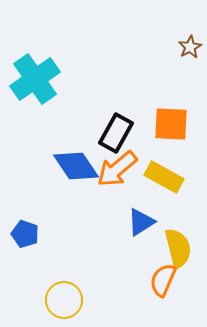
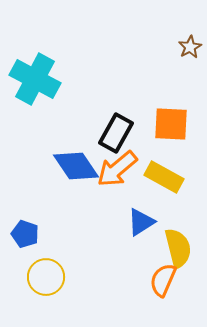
cyan cross: rotated 27 degrees counterclockwise
yellow circle: moved 18 px left, 23 px up
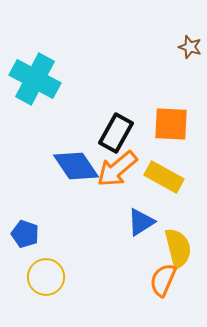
brown star: rotated 25 degrees counterclockwise
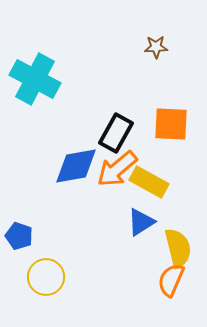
brown star: moved 34 px left; rotated 20 degrees counterclockwise
blue diamond: rotated 66 degrees counterclockwise
yellow rectangle: moved 15 px left, 5 px down
blue pentagon: moved 6 px left, 2 px down
orange semicircle: moved 8 px right
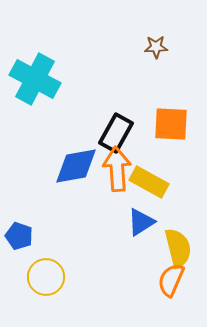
orange arrow: rotated 126 degrees clockwise
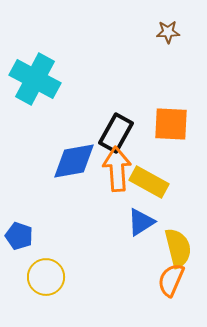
brown star: moved 12 px right, 15 px up
blue diamond: moved 2 px left, 5 px up
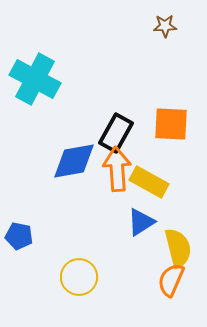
brown star: moved 3 px left, 6 px up
blue pentagon: rotated 8 degrees counterclockwise
yellow circle: moved 33 px right
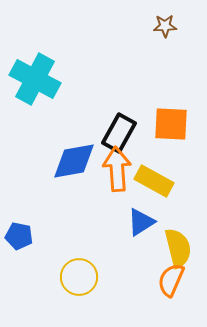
black rectangle: moved 3 px right
yellow rectangle: moved 5 px right, 1 px up
